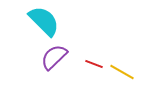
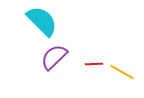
cyan semicircle: moved 2 px left
red line: rotated 24 degrees counterclockwise
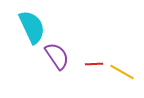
cyan semicircle: moved 10 px left, 6 px down; rotated 20 degrees clockwise
purple semicircle: moved 3 px right, 1 px up; rotated 100 degrees clockwise
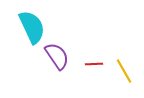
yellow line: moved 2 px right, 1 px up; rotated 30 degrees clockwise
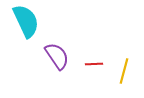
cyan semicircle: moved 6 px left, 6 px up
yellow line: rotated 45 degrees clockwise
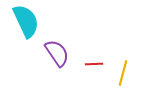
purple semicircle: moved 3 px up
yellow line: moved 1 px left, 2 px down
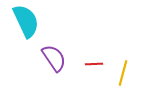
purple semicircle: moved 3 px left, 5 px down
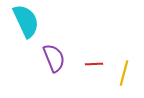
purple semicircle: rotated 12 degrees clockwise
yellow line: moved 1 px right
